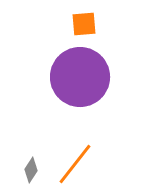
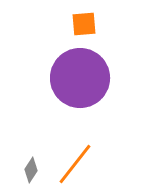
purple circle: moved 1 px down
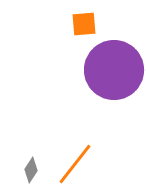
purple circle: moved 34 px right, 8 px up
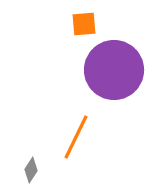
orange line: moved 1 px right, 27 px up; rotated 12 degrees counterclockwise
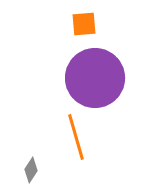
purple circle: moved 19 px left, 8 px down
orange line: rotated 42 degrees counterclockwise
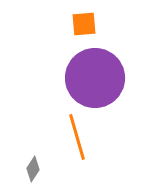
orange line: moved 1 px right
gray diamond: moved 2 px right, 1 px up
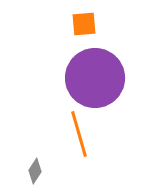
orange line: moved 2 px right, 3 px up
gray diamond: moved 2 px right, 2 px down
